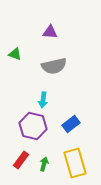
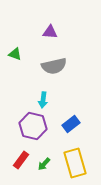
green arrow: rotated 152 degrees counterclockwise
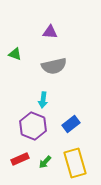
purple hexagon: rotated 8 degrees clockwise
red rectangle: moved 1 px left, 1 px up; rotated 30 degrees clockwise
green arrow: moved 1 px right, 2 px up
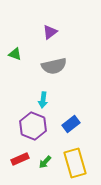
purple triangle: rotated 42 degrees counterclockwise
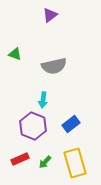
purple triangle: moved 17 px up
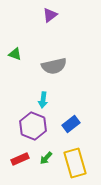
green arrow: moved 1 px right, 4 px up
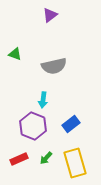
red rectangle: moved 1 px left
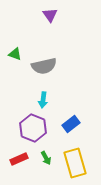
purple triangle: rotated 28 degrees counterclockwise
gray semicircle: moved 10 px left
purple hexagon: moved 2 px down
green arrow: rotated 72 degrees counterclockwise
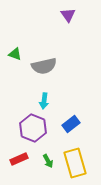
purple triangle: moved 18 px right
cyan arrow: moved 1 px right, 1 px down
green arrow: moved 2 px right, 3 px down
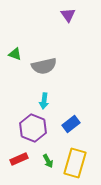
yellow rectangle: rotated 32 degrees clockwise
